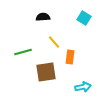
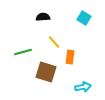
brown square: rotated 25 degrees clockwise
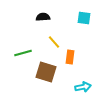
cyan square: rotated 24 degrees counterclockwise
green line: moved 1 px down
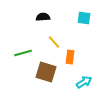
cyan arrow: moved 1 px right, 5 px up; rotated 21 degrees counterclockwise
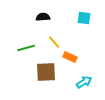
green line: moved 3 px right, 5 px up
orange rectangle: rotated 72 degrees counterclockwise
brown square: rotated 20 degrees counterclockwise
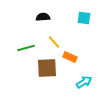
brown square: moved 1 px right, 4 px up
